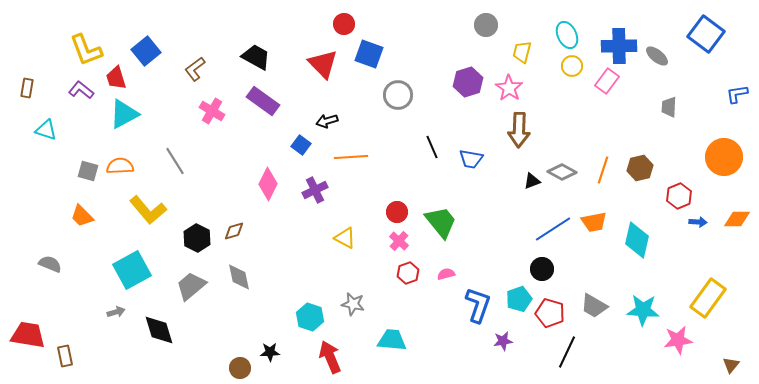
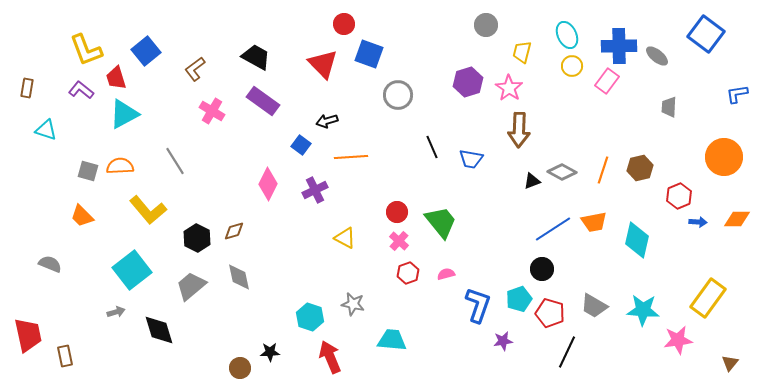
cyan square at (132, 270): rotated 9 degrees counterclockwise
red trapezoid at (28, 335): rotated 69 degrees clockwise
brown triangle at (731, 365): moved 1 px left, 2 px up
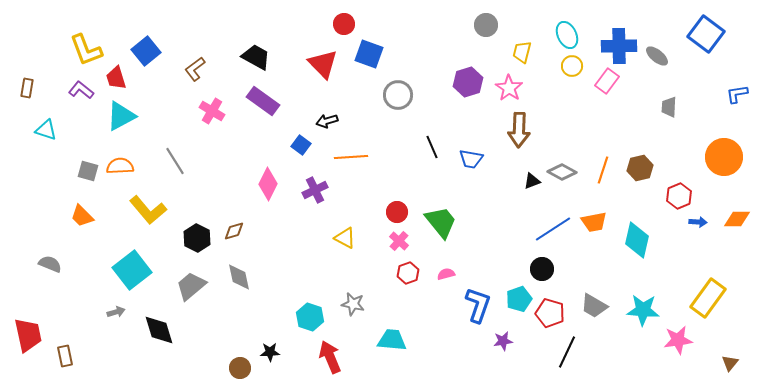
cyan triangle at (124, 114): moved 3 px left, 2 px down
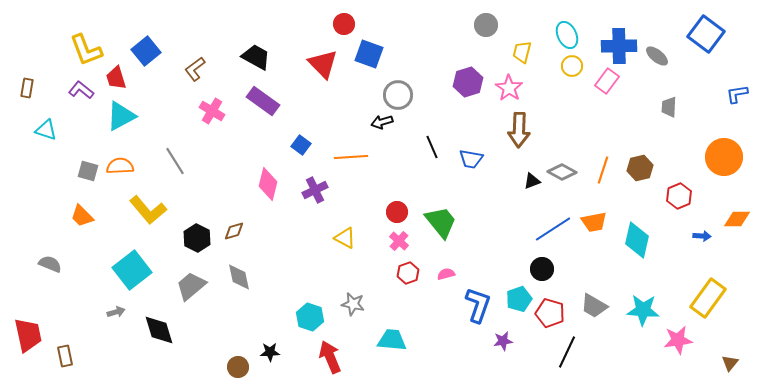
black arrow at (327, 121): moved 55 px right, 1 px down
pink diamond at (268, 184): rotated 12 degrees counterclockwise
blue arrow at (698, 222): moved 4 px right, 14 px down
brown circle at (240, 368): moved 2 px left, 1 px up
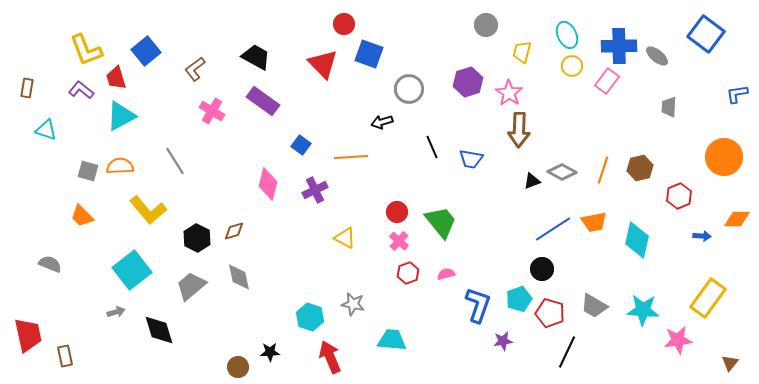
pink star at (509, 88): moved 5 px down
gray circle at (398, 95): moved 11 px right, 6 px up
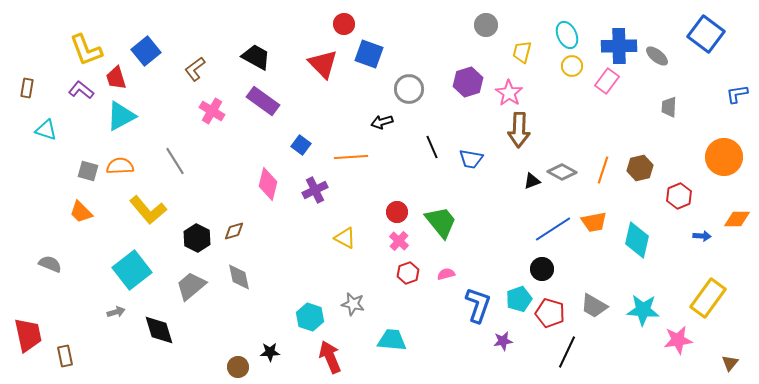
orange trapezoid at (82, 216): moved 1 px left, 4 px up
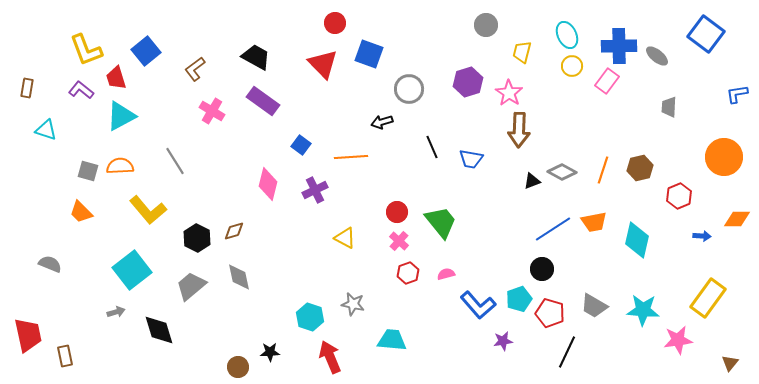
red circle at (344, 24): moved 9 px left, 1 px up
blue L-shape at (478, 305): rotated 120 degrees clockwise
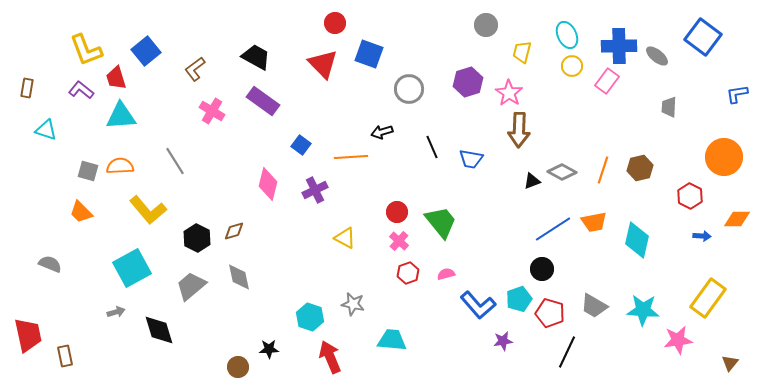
blue square at (706, 34): moved 3 px left, 3 px down
cyan triangle at (121, 116): rotated 24 degrees clockwise
black arrow at (382, 122): moved 10 px down
red hexagon at (679, 196): moved 11 px right; rotated 10 degrees counterclockwise
cyan square at (132, 270): moved 2 px up; rotated 9 degrees clockwise
black star at (270, 352): moved 1 px left, 3 px up
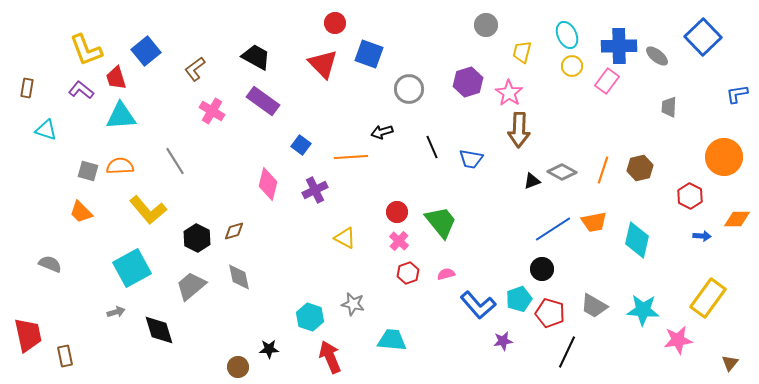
blue square at (703, 37): rotated 9 degrees clockwise
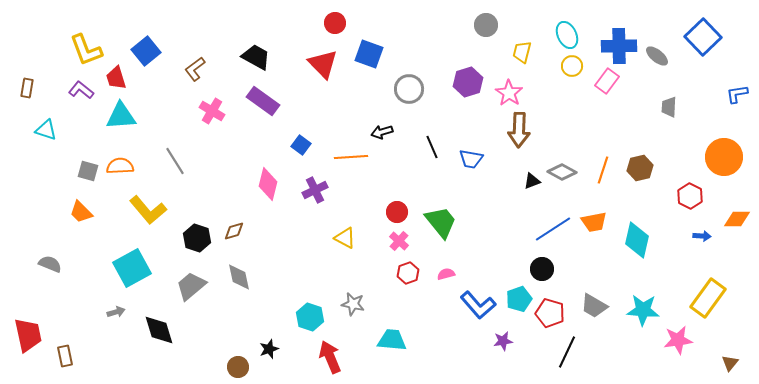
black hexagon at (197, 238): rotated 8 degrees counterclockwise
black star at (269, 349): rotated 18 degrees counterclockwise
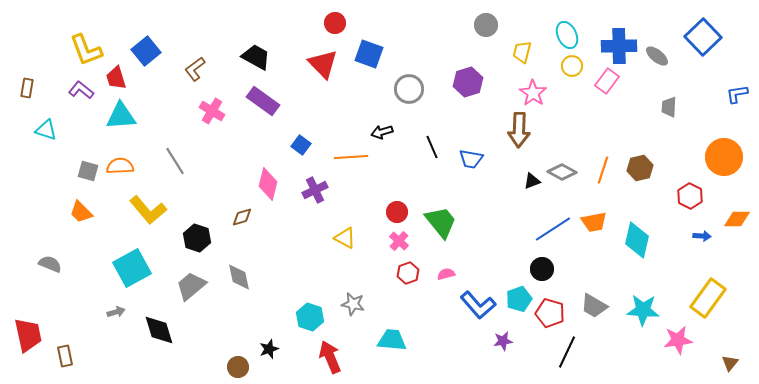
pink star at (509, 93): moved 24 px right
brown diamond at (234, 231): moved 8 px right, 14 px up
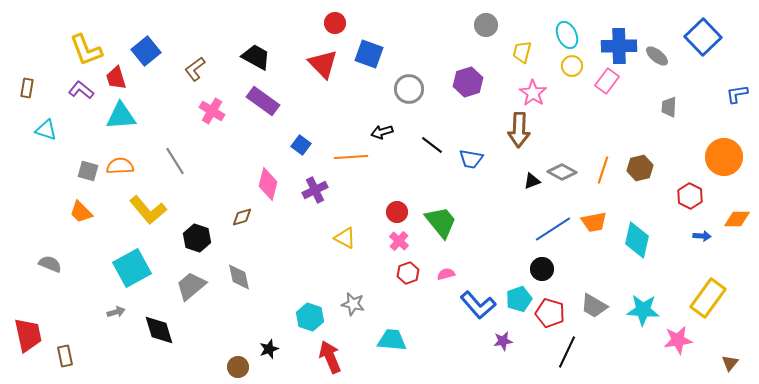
black line at (432, 147): moved 2 px up; rotated 30 degrees counterclockwise
